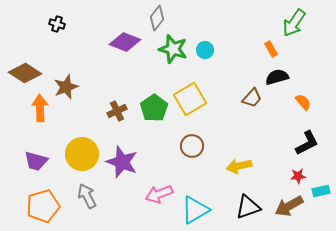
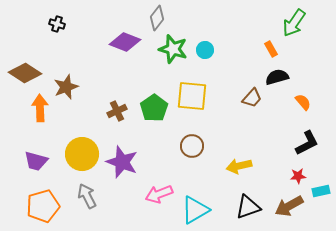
yellow square: moved 2 px right, 3 px up; rotated 36 degrees clockwise
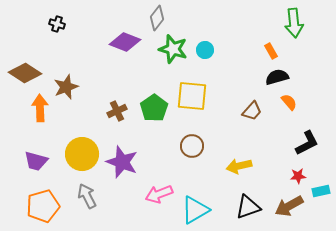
green arrow: rotated 40 degrees counterclockwise
orange rectangle: moved 2 px down
brown trapezoid: moved 13 px down
orange semicircle: moved 14 px left
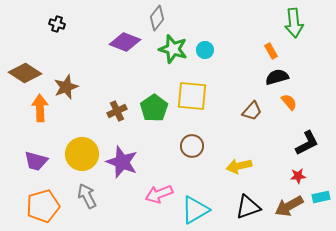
cyan rectangle: moved 6 px down
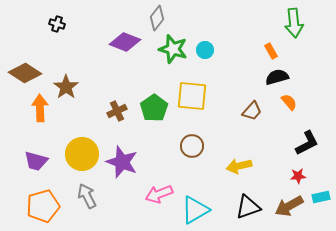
brown star: rotated 15 degrees counterclockwise
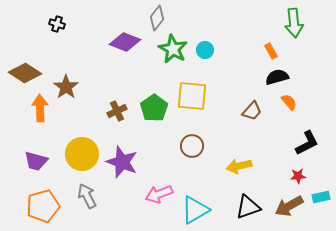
green star: rotated 12 degrees clockwise
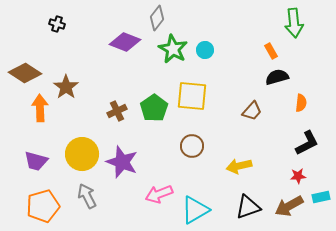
orange semicircle: moved 12 px right, 1 px down; rotated 48 degrees clockwise
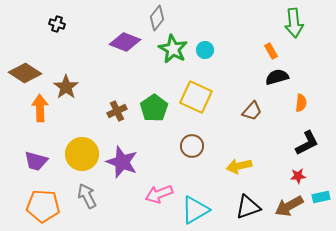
yellow square: moved 4 px right, 1 px down; rotated 20 degrees clockwise
orange pentagon: rotated 20 degrees clockwise
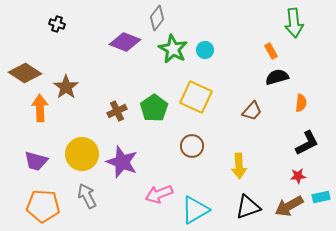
yellow arrow: rotated 80 degrees counterclockwise
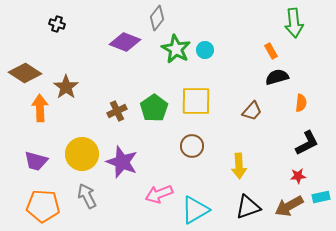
green star: moved 3 px right
yellow square: moved 4 px down; rotated 24 degrees counterclockwise
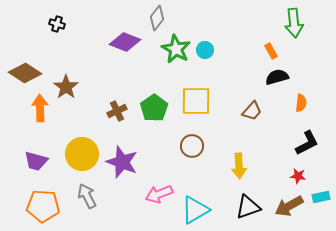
red star: rotated 14 degrees clockwise
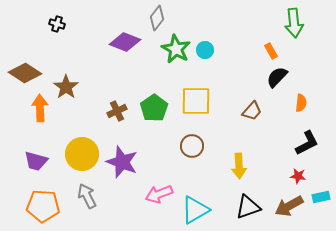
black semicircle: rotated 30 degrees counterclockwise
